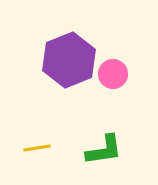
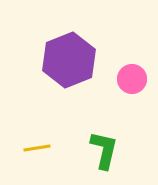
pink circle: moved 19 px right, 5 px down
green L-shape: rotated 69 degrees counterclockwise
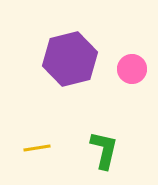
purple hexagon: moved 1 px right, 1 px up; rotated 8 degrees clockwise
pink circle: moved 10 px up
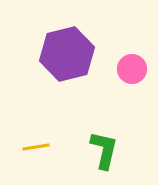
purple hexagon: moved 3 px left, 5 px up
yellow line: moved 1 px left, 1 px up
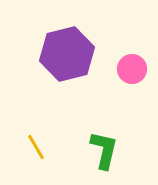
yellow line: rotated 68 degrees clockwise
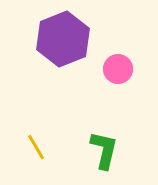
purple hexagon: moved 4 px left, 15 px up; rotated 8 degrees counterclockwise
pink circle: moved 14 px left
